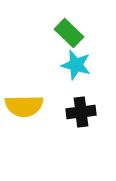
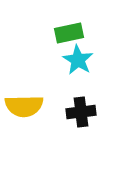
green rectangle: rotated 56 degrees counterclockwise
cyan star: moved 2 px right, 5 px up; rotated 16 degrees clockwise
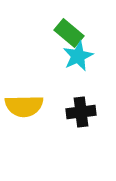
green rectangle: rotated 52 degrees clockwise
cyan star: moved 4 px up; rotated 16 degrees clockwise
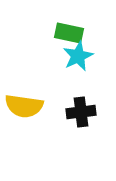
green rectangle: rotated 28 degrees counterclockwise
yellow semicircle: rotated 9 degrees clockwise
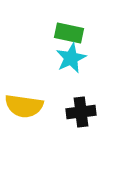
cyan star: moved 7 px left, 2 px down
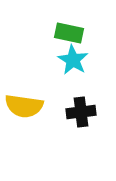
cyan star: moved 2 px right, 2 px down; rotated 16 degrees counterclockwise
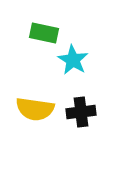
green rectangle: moved 25 px left
yellow semicircle: moved 11 px right, 3 px down
